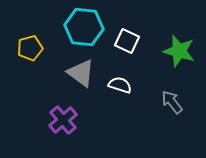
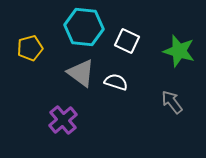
white semicircle: moved 4 px left, 3 px up
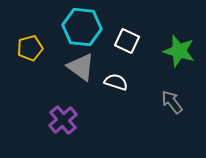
cyan hexagon: moved 2 px left
gray triangle: moved 6 px up
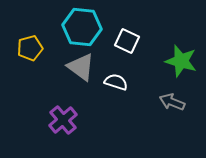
green star: moved 2 px right, 10 px down
gray arrow: rotated 30 degrees counterclockwise
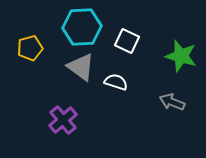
cyan hexagon: rotated 9 degrees counterclockwise
green star: moved 5 px up
